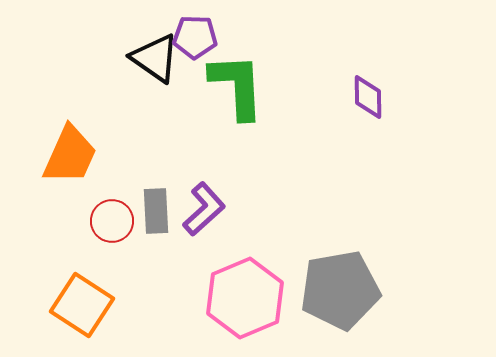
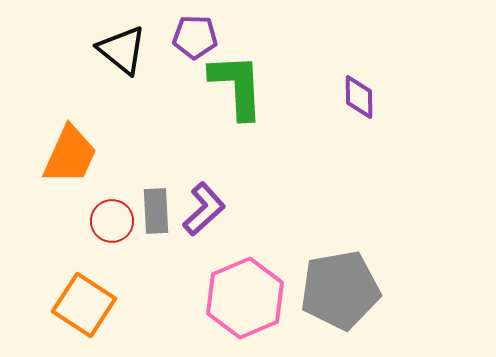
black triangle: moved 33 px left, 8 px up; rotated 4 degrees clockwise
purple diamond: moved 9 px left
orange square: moved 2 px right
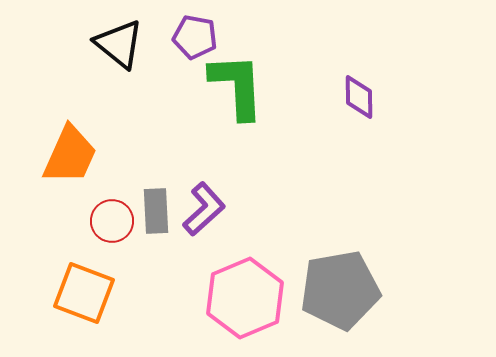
purple pentagon: rotated 9 degrees clockwise
black triangle: moved 3 px left, 6 px up
orange square: moved 12 px up; rotated 12 degrees counterclockwise
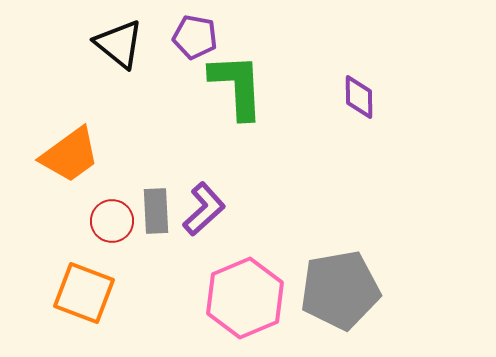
orange trapezoid: rotated 30 degrees clockwise
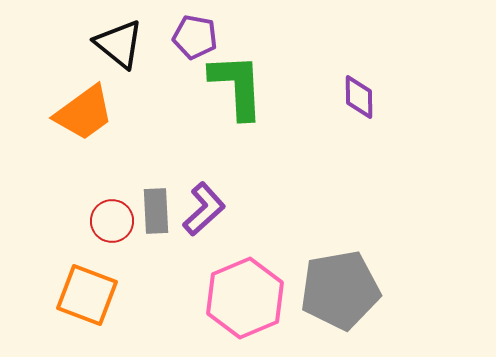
orange trapezoid: moved 14 px right, 42 px up
orange square: moved 3 px right, 2 px down
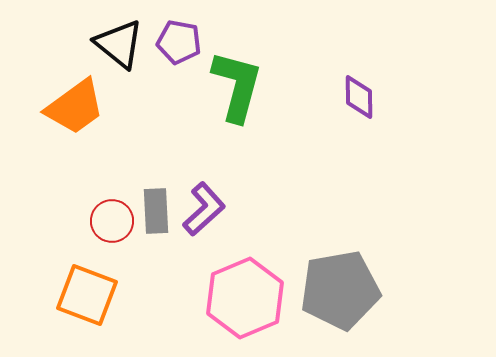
purple pentagon: moved 16 px left, 5 px down
green L-shape: rotated 18 degrees clockwise
orange trapezoid: moved 9 px left, 6 px up
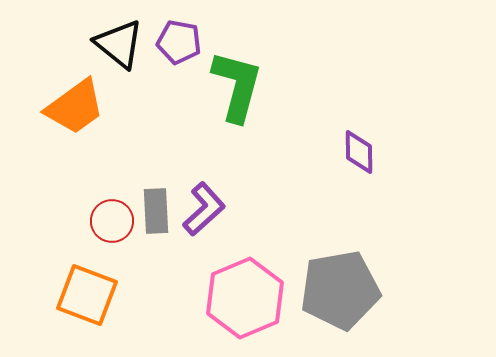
purple diamond: moved 55 px down
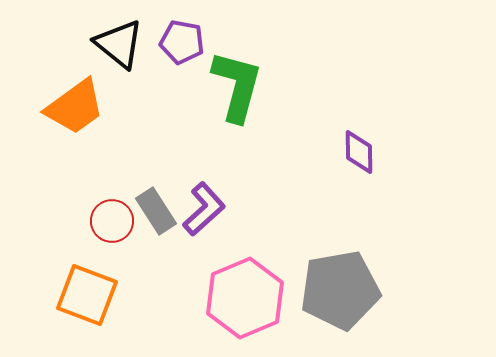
purple pentagon: moved 3 px right
gray rectangle: rotated 30 degrees counterclockwise
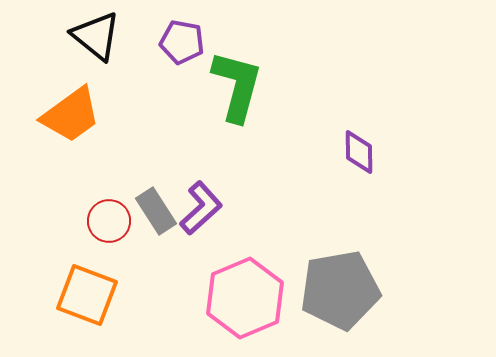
black triangle: moved 23 px left, 8 px up
orange trapezoid: moved 4 px left, 8 px down
purple L-shape: moved 3 px left, 1 px up
red circle: moved 3 px left
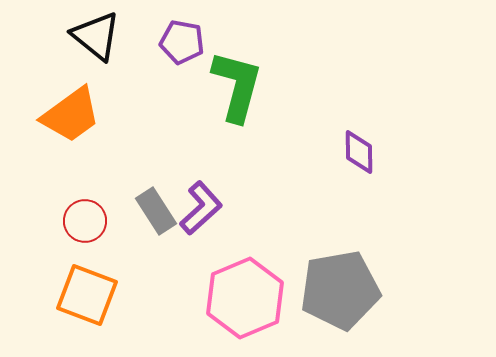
red circle: moved 24 px left
